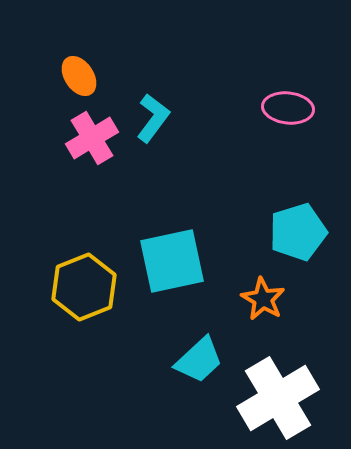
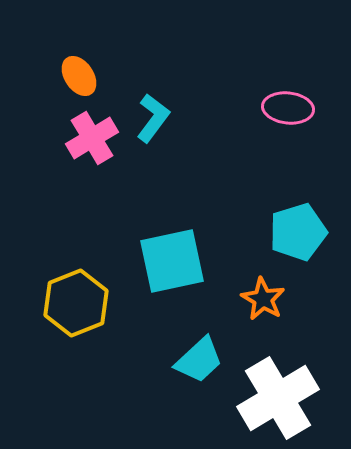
yellow hexagon: moved 8 px left, 16 px down
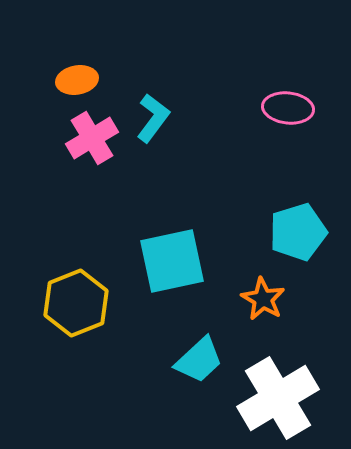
orange ellipse: moved 2 px left, 4 px down; rotated 66 degrees counterclockwise
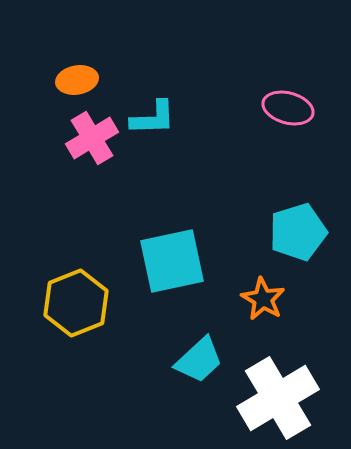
pink ellipse: rotated 9 degrees clockwise
cyan L-shape: rotated 51 degrees clockwise
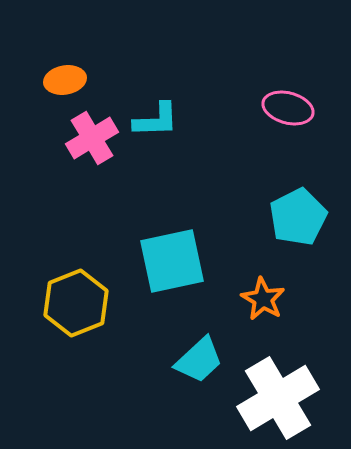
orange ellipse: moved 12 px left
cyan L-shape: moved 3 px right, 2 px down
cyan pentagon: moved 15 px up; rotated 10 degrees counterclockwise
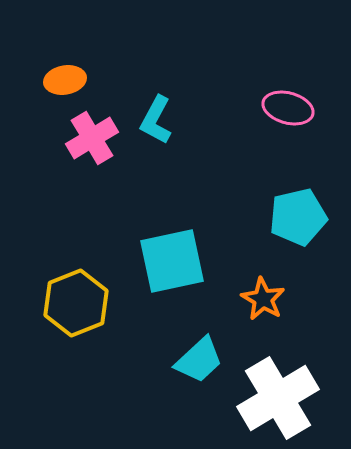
cyan L-shape: rotated 120 degrees clockwise
cyan pentagon: rotated 14 degrees clockwise
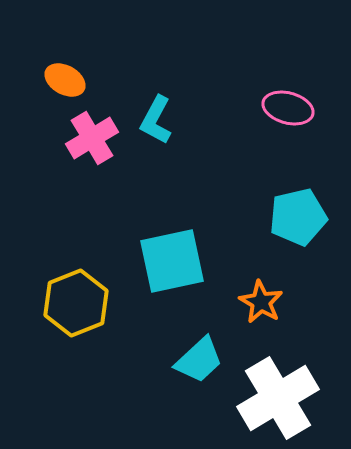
orange ellipse: rotated 39 degrees clockwise
orange star: moved 2 px left, 3 px down
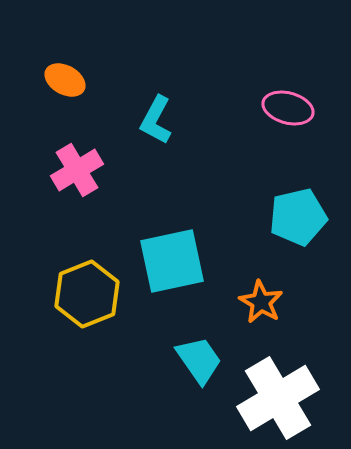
pink cross: moved 15 px left, 32 px down
yellow hexagon: moved 11 px right, 9 px up
cyan trapezoid: rotated 82 degrees counterclockwise
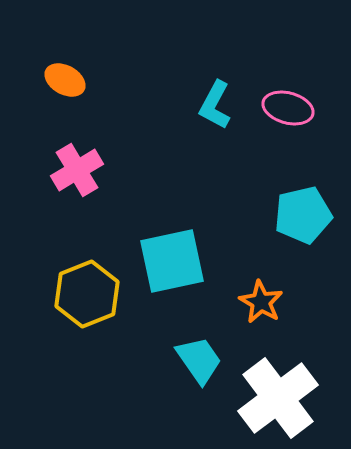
cyan L-shape: moved 59 px right, 15 px up
cyan pentagon: moved 5 px right, 2 px up
white cross: rotated 6 degrees counterclockwise
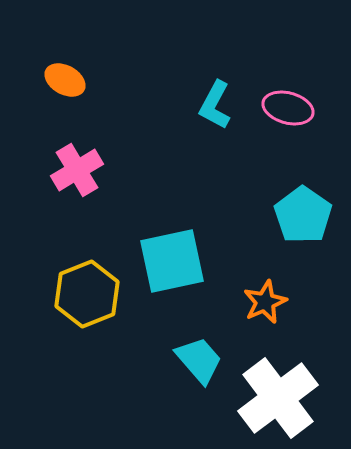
cyan pentagon: rotated 24 degrees counterclockwise
orange star: moved 4 px right; rotated 18 degrees clockwise
cyan trapezoid: rotated 6 degrees counterclockwise
